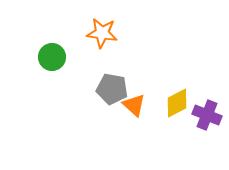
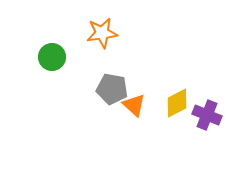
orange star: rotated 16 degrees counterclockwise
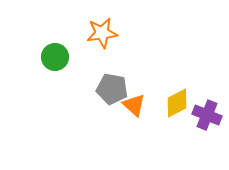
green circle: moved 3 px right
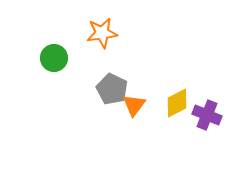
green circle: moved 1 px left, 1 px down
gray pentagon: rotated 16 degrees clockwise
orange triangle: rotated 25 degrees clockwise
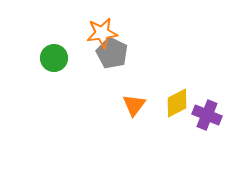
gray pentagon: moved 36 px up
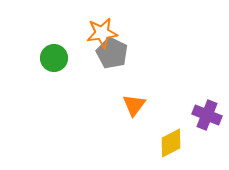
yellow diamond: moved 6 px left, 40 px down
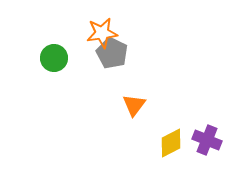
purple cross: moved 25 px down
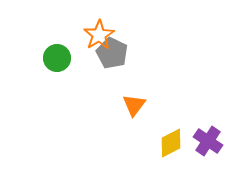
orange star: moved 3 px left, 2 px down; rotated 24 degrees counterclockwise
green circle: moved 3 px right
purple cross: moved 1 px right, 1 px down; rotated 12 degrees clockwise
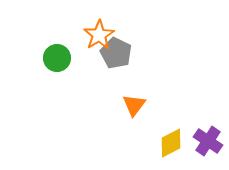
gray pentagon: moved 4 px right
